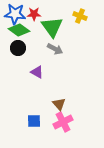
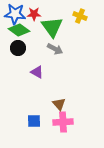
pink cross: rotated 24 degrees clockwise
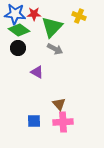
yellow cross: moved 1 px left
green triangle: rotated 20 degrees clockwise
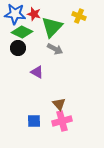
red star: rotated 16 degrees clockwise
green diamond: moved 3 px right, 2 px down; rotated 10 degrees counterclockwise
pink cross: moved 1 px left, 1 px up; rotated 12 degrees counterclockwise
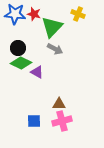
yellow cross: moved 1 px left, 2 px up
green diamond: moved 1 px left, 31 px down
brown triangle: rotated 48 degrees counterclockwise
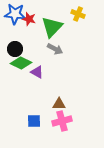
red star: moved 5 px left, 5 px down
black circle: moved 3 px left, 1 px down
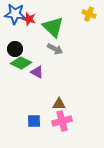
yellow cross: moved 11 px right
green triangle: moved 1 px right; rotated 30 degrees counterclockwise
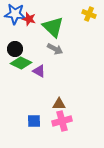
purple triangle: moved 2 px right, 1 px up
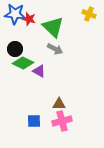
green diamond: moved 2 px right
